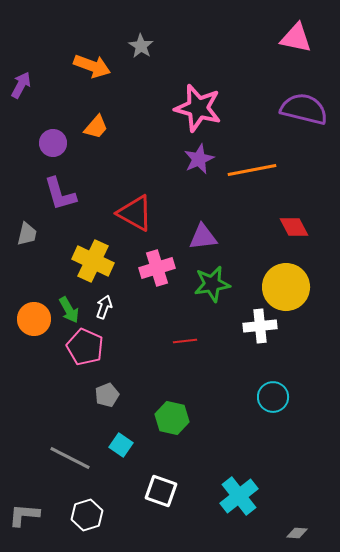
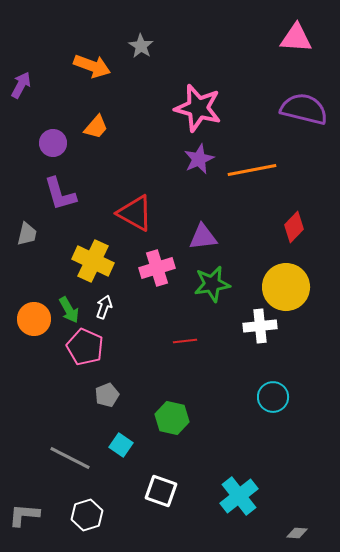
pink triangle: rotated 8 degrees counterclockwise
red diamond: rotated 72 degrees clockwise
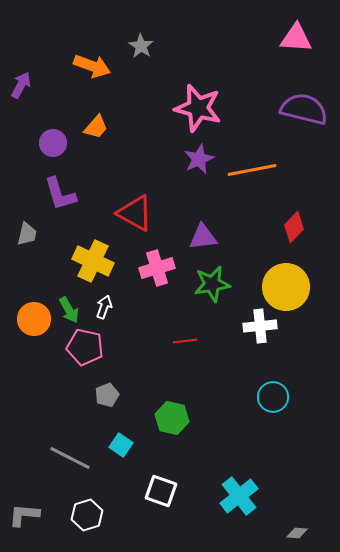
pink pentagon: rotated 12 degrees counterclockwise
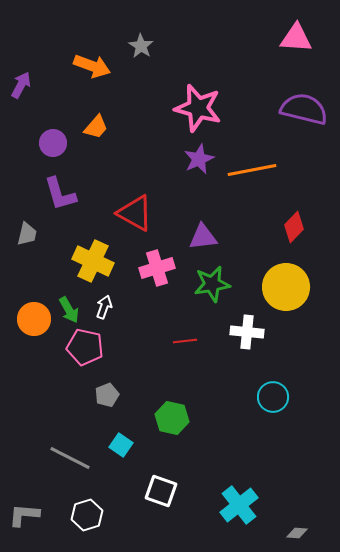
white cross: moved 13 px left, 6 px down; rotated 12 degrees clockwise
cyan cross: moved 9 px down
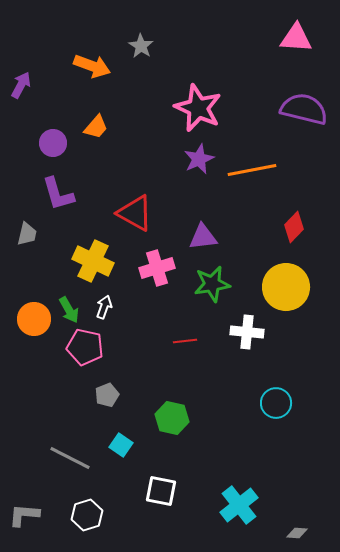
pink star: rotated 9 degrees clockwise
purple L-shape: moved 2 px left
cyan circle: moved 3 px right, 6 px down
white square: rotated 8 degrees counterclockwise
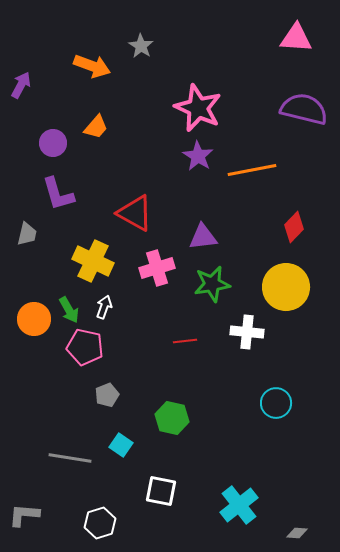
purple star: moved 1 px left, 3 px up; rotated 16 degrees counterclockwise
gray line: rotated 18 degrees counterclockwise
white hexagon: moved 13 px right, 8 px down
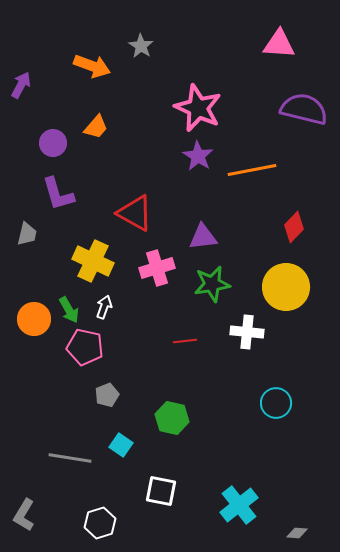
pink triangle: moved 17 px left, 6 px down
gray L-shape: rotated 64 degrees counterclockwise
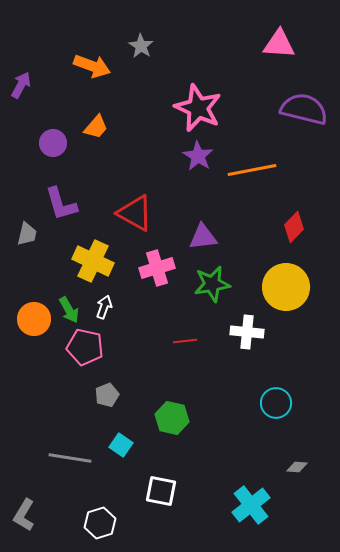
purple L-shape: moved 3 px right, 10 px down
cyan cross: moved 12 px right
gray diamond: moved 66 px up
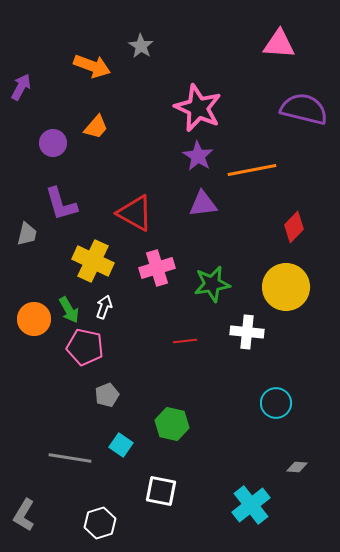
purple arrow: moved 2 px down
purple triangle: moved 33 px up
green hexagon: moved 6 px down
